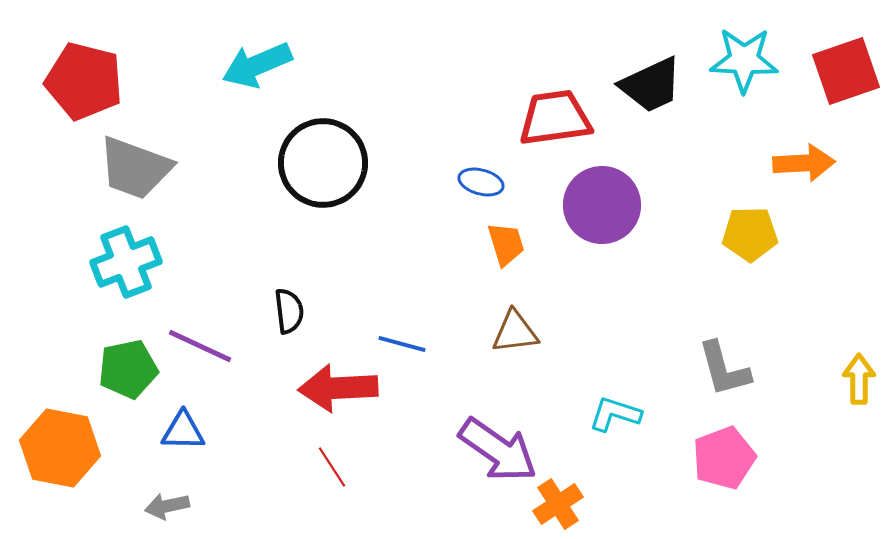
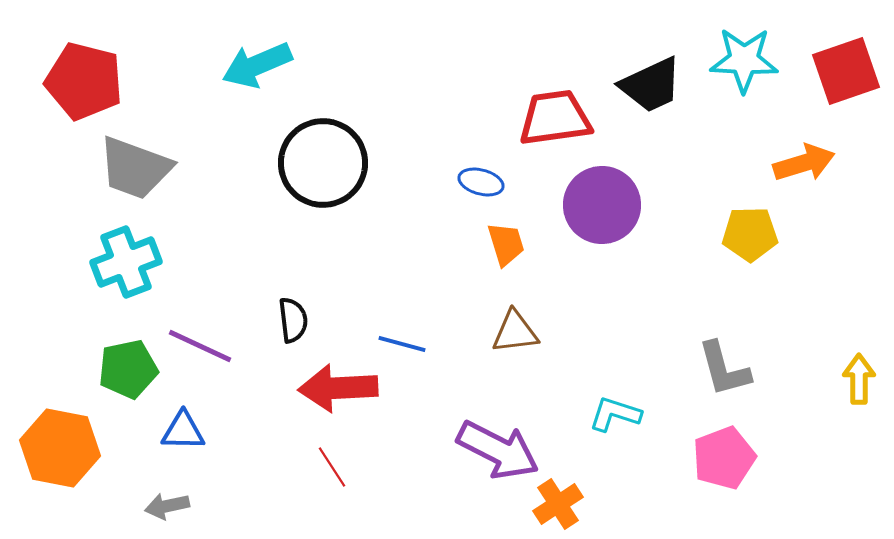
orange arrow: rotated 14 degrees counterclockwise
black semicircle: moved 4 px right, 9 px down
purple arrow: rotated 8 degrees counterclockwise
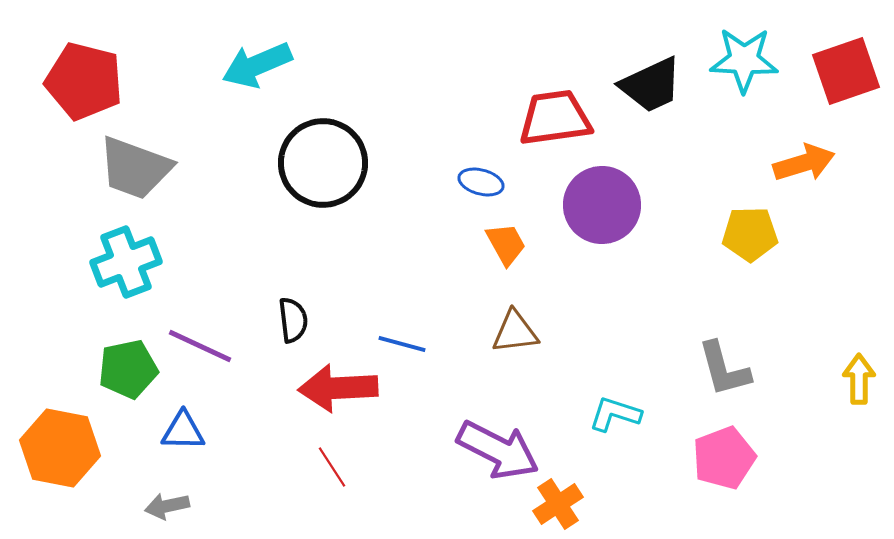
orange trapezoid: rotated 12 degrees counterclockwise
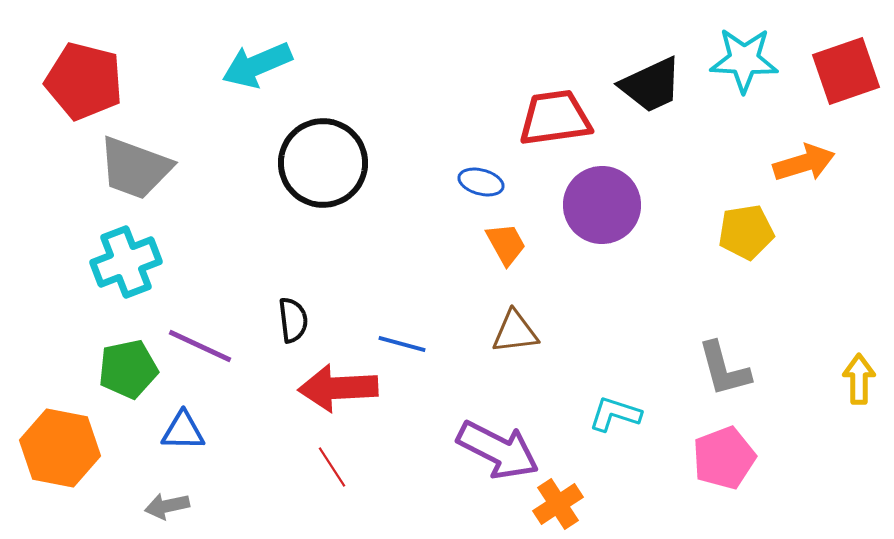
yellow pentagon: moved 4 px left, 2 px up; rotated 8 degrees counterclockwise
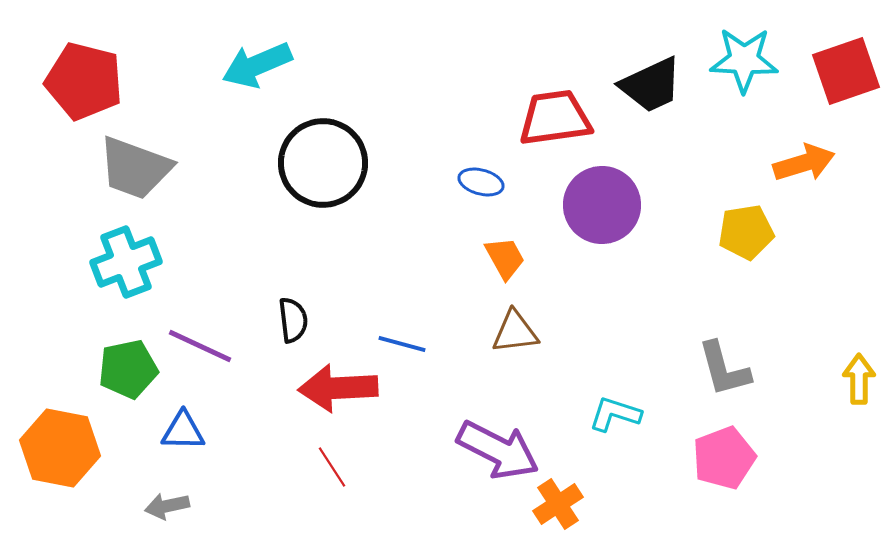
orange trapezoid: moved 1 px left, 14 px down
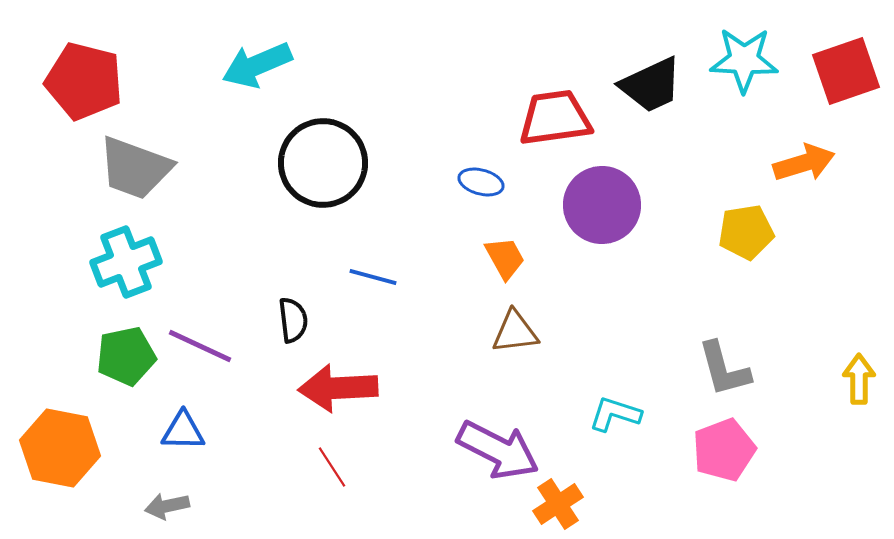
blue line: moved 29 px left, 67 px up
green pentagon: moved 2 px left, 13 px up
pink pentagon: moved 8 px up
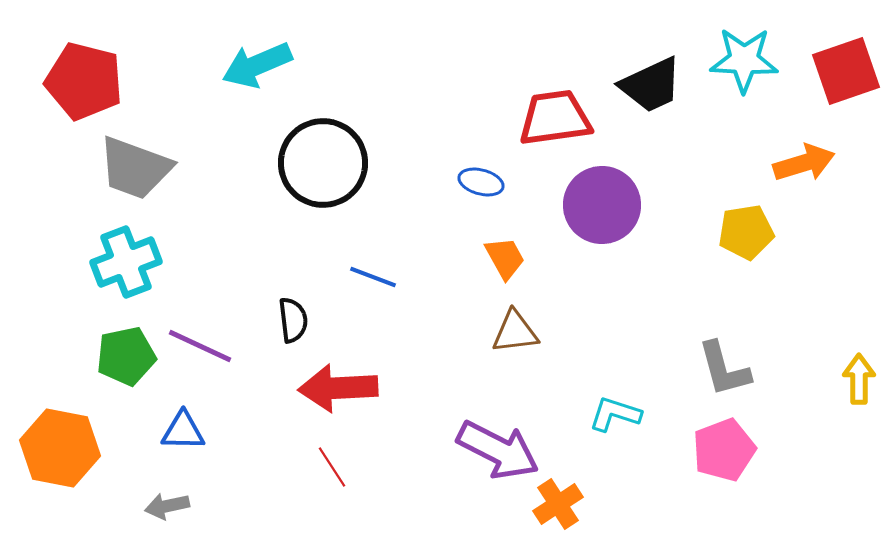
blue line: rotated 6 degrees clockwise
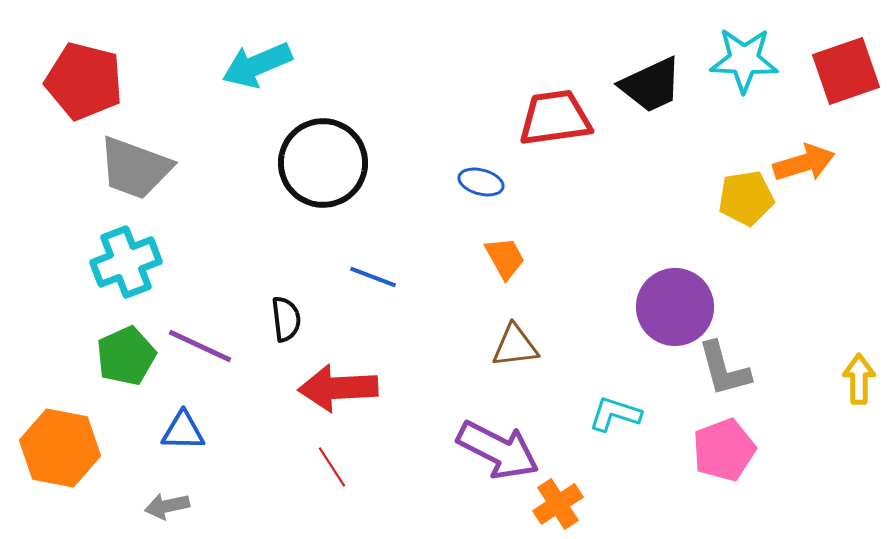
purple circle: moved 73 px right, 102 px down
yellow pentagon: moved 34 px up
black semicircle: moved 7 px left, 1 px up
brown triangle: moved 14 px down
green pentagon: rotated 12 degrees counterclockwise
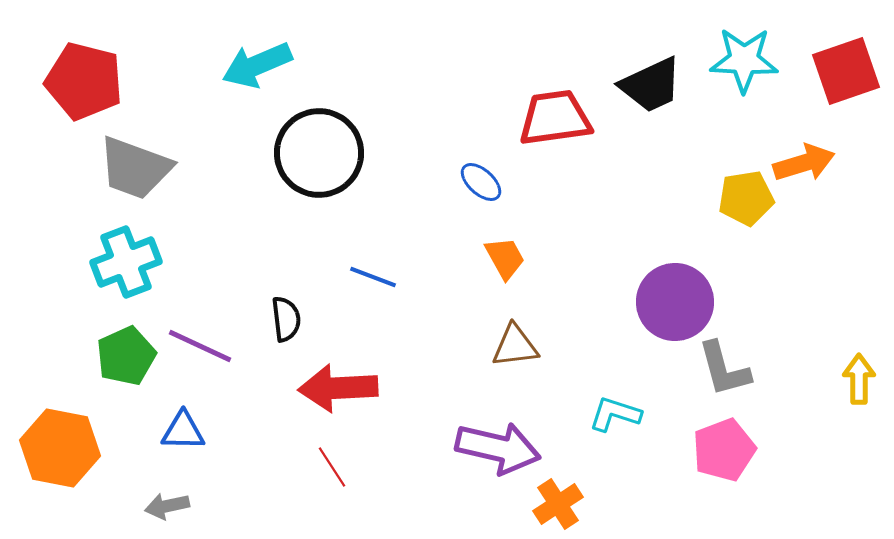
black circle: moved 4 px left, 10 px up
blue ellipse: rotated 27 degrees clockwise
purple circle: moved 5 px up
purple arrow: moved 2 px up; rotated 14 degrees counterclockwise
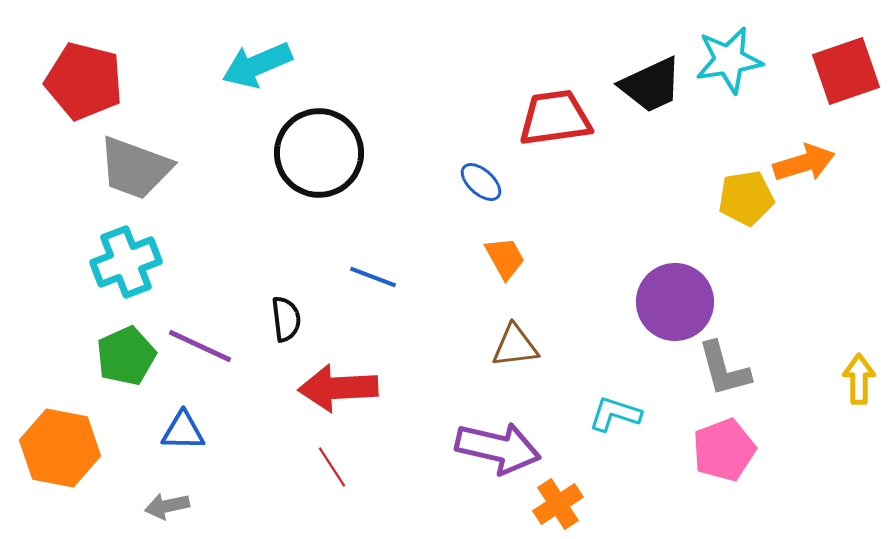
cyan star: moved 15 px left; rotated 12 degrees counterclockwise
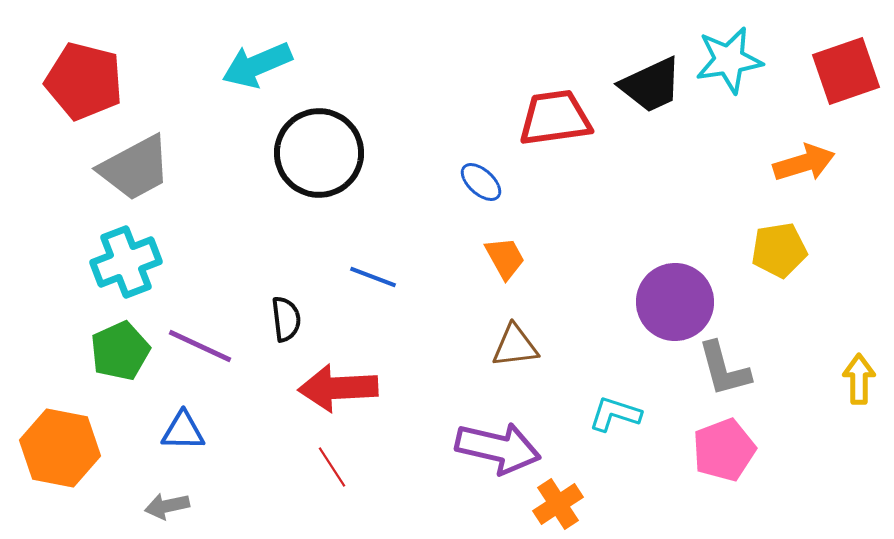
gray trapezoid: rotated 48 degrees counterclockwise
yellow pentagon: moved 33 px right, 52 px down
green pentagon: moved 6 px left, 5 px up
